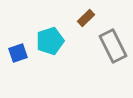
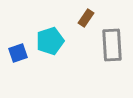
brown rectangle: rotated 12 degrees counterclockwise
gray rectangle: moved 1 px left, 1 px up; rotated 24 degrees clockwise
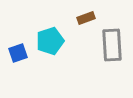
brown rectangle: rotated 36 degrees clockwise
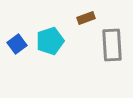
blue square: moved 1 px left, 9 px up; rotated 18 degrees counterclockwise
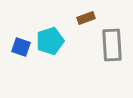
blue square: moved 4 px right, 3 px down; rotated 36 degrees counterclockwise
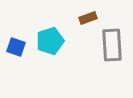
brown rectangle: moved 2 px right
blue square: moved 5 px left
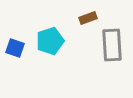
blue square: moved 1 px left, 1 px down
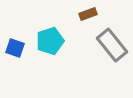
brown rectangle: moved 4 px up
gray rectangle: rotated 36 degrees counterclockwise
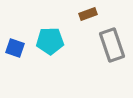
cyan pentagon: rotated 16 degrees clockwise
gray rectangle: rotated 20 degrees clockwise
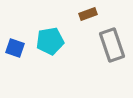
cyan pentagon: rotated 8 degrees counterclockwise
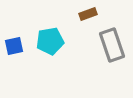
blue square: moved 1 px left, 2 px up; rotated 30 degrees counterclockwise
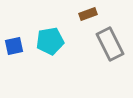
gray rectangle: moved 2 px left, 1 px up; rotated 8 degrees counterclockwise
